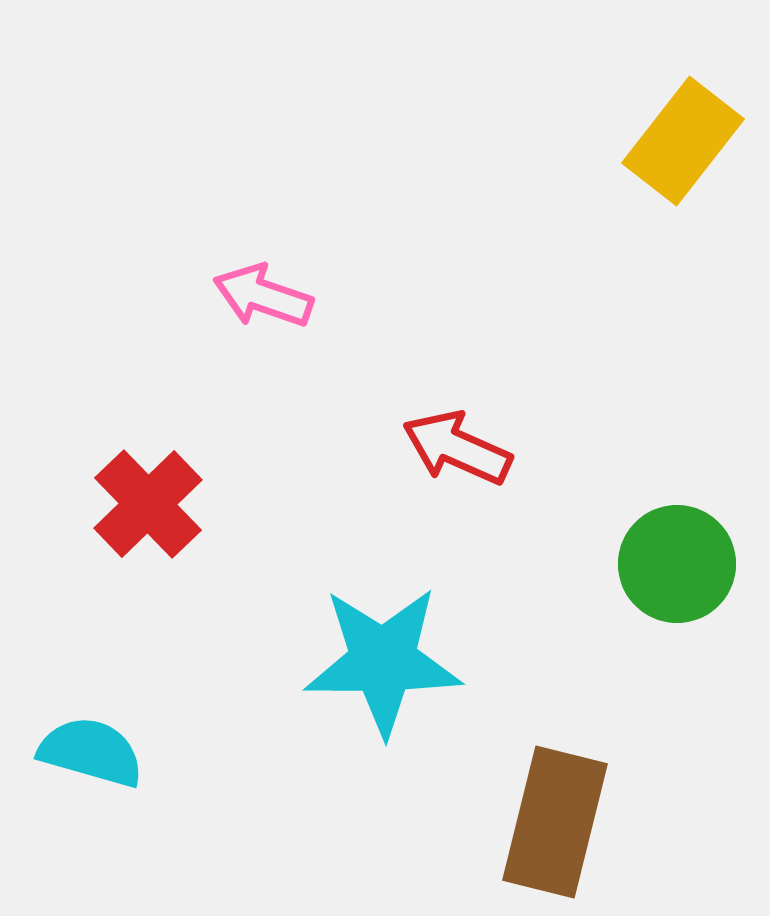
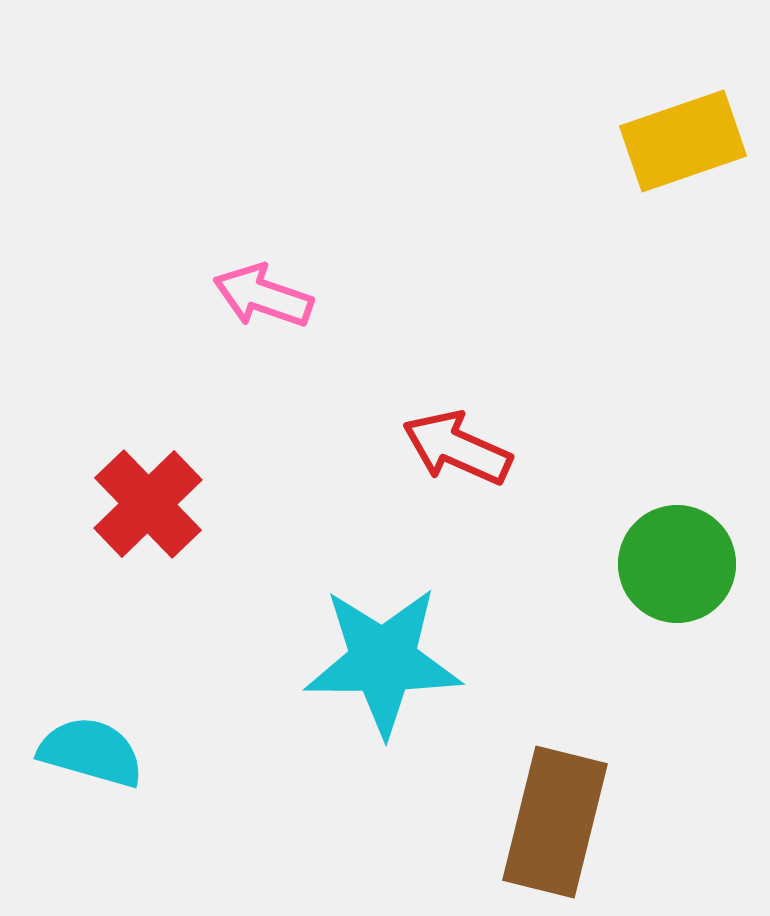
yellow rectangle: rotated 33 degrees clockwise
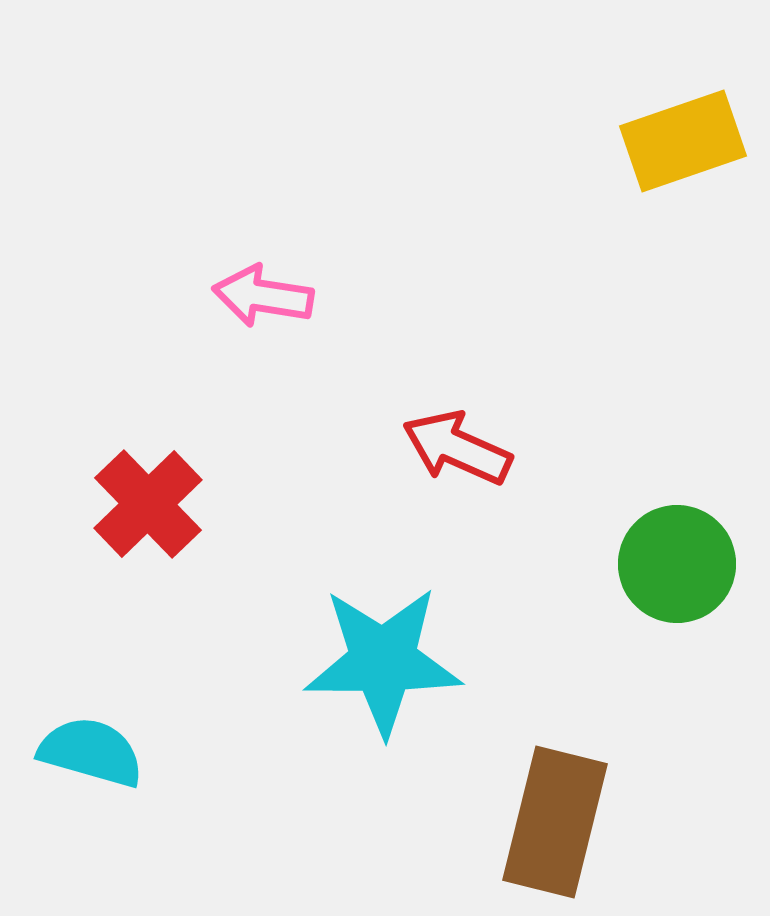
pink arrow: rotated 10 degrees counterclockwise
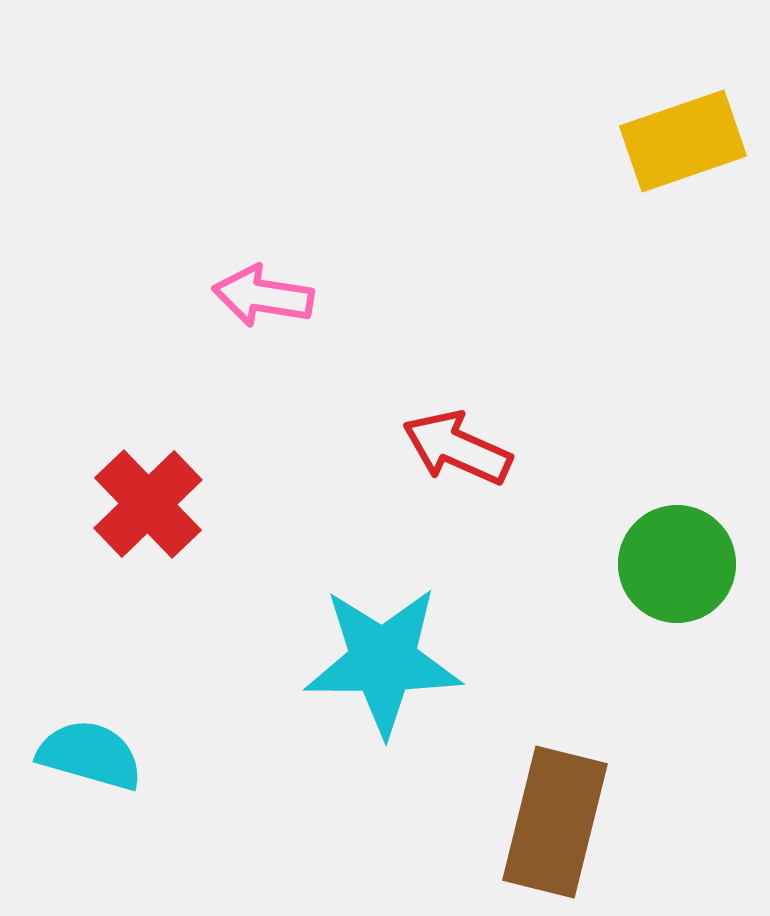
cyan semicircle: moved 1 px left, 3 px down
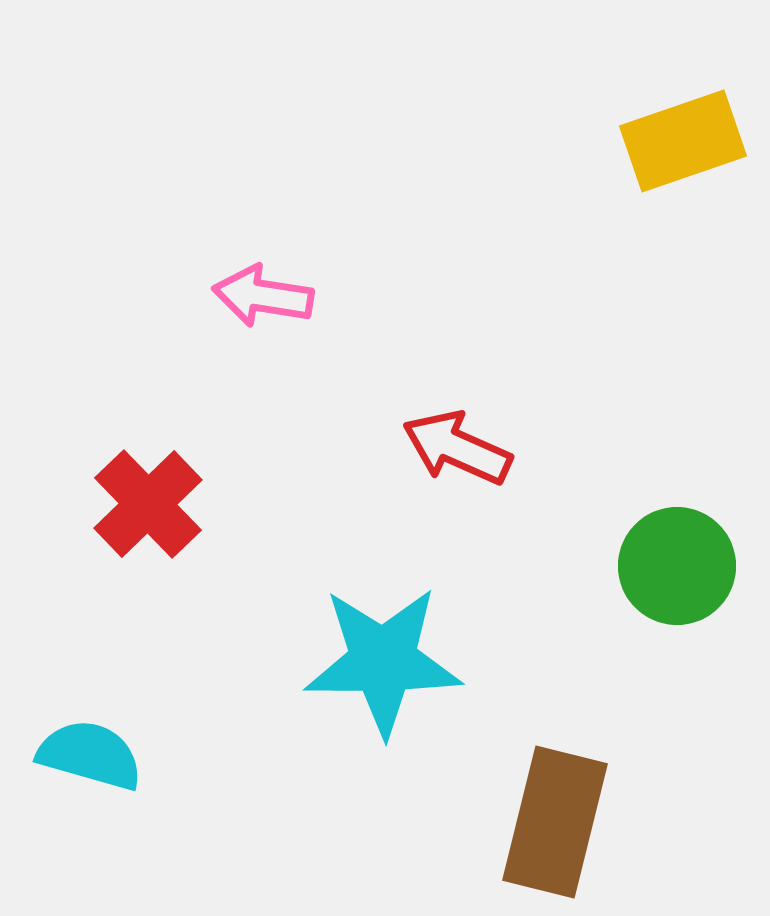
green circle: moved 2 px down
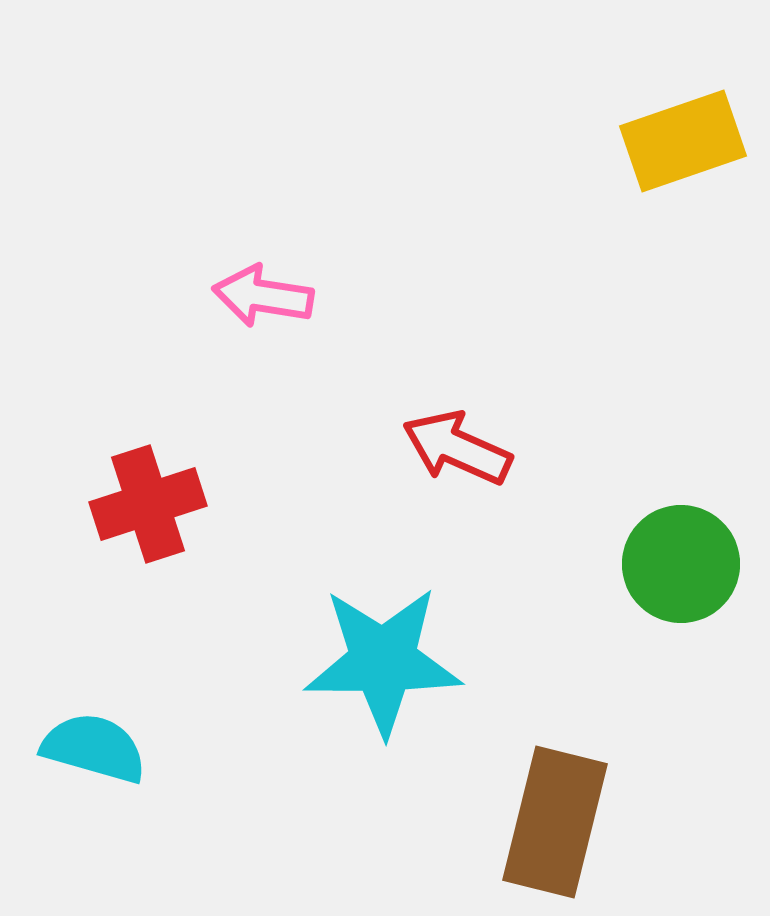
red cross: rotated 26 degrees clockwise
green circle: moved 4 px right, 2 px up
cyan semicircle: moved 4 px right, 7 px up
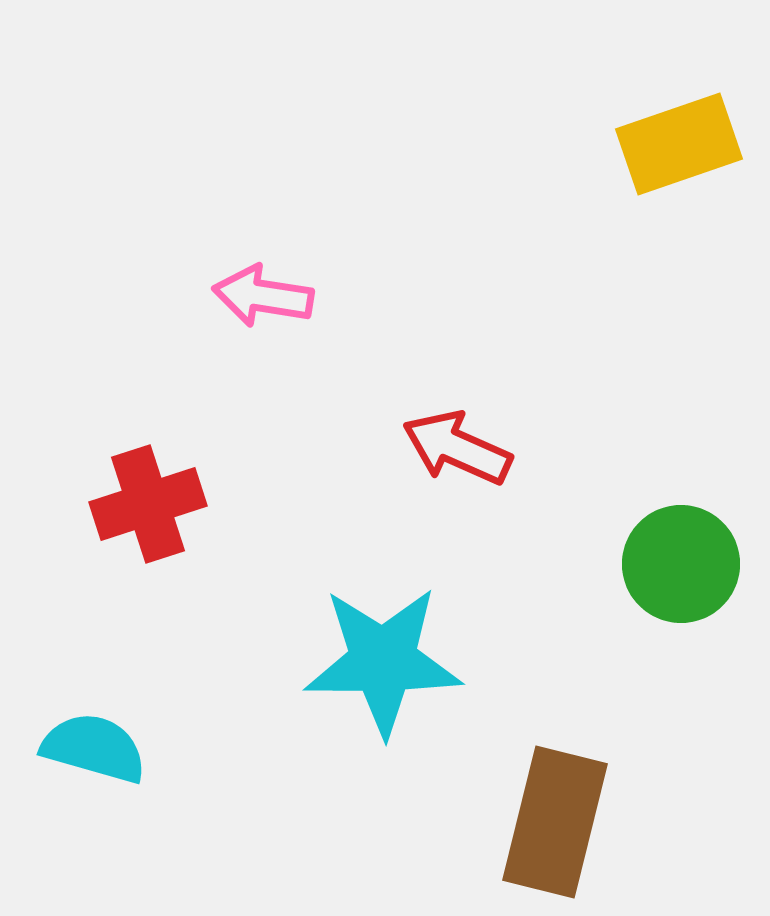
yellow rectangle: moved 4 px left, 3 px down
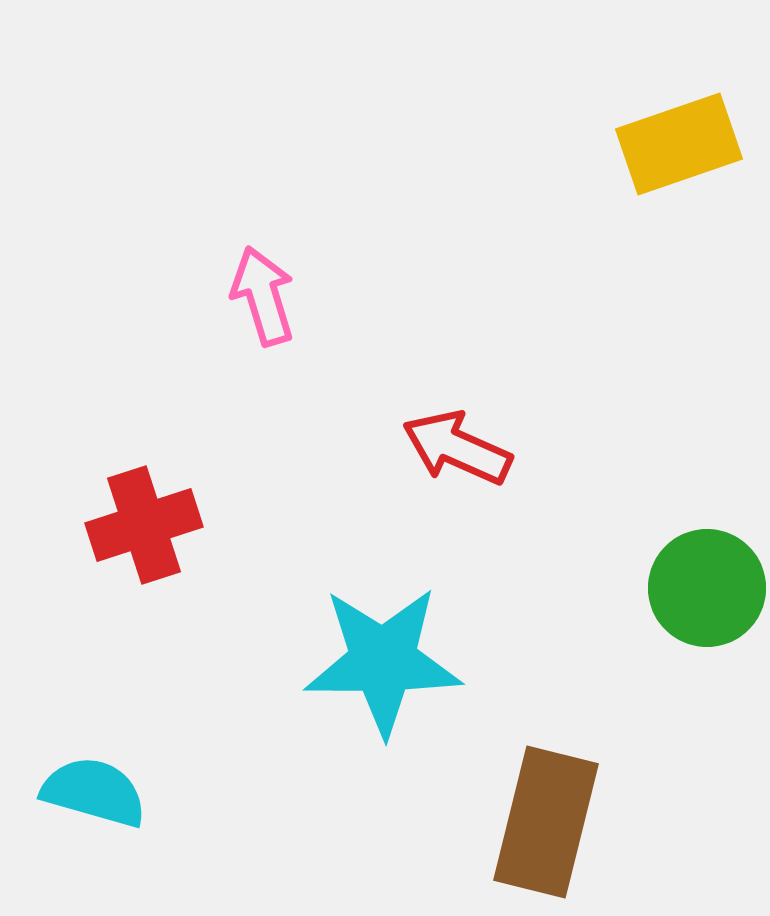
pink arrow: rotated 64 degrees clockwise
red cross: moved 4 px left, 21 px down
green circle: moved 26 px right, 24 px down
cyan semicircle: moved 44 px down
brown rectangle: moved 9 px left
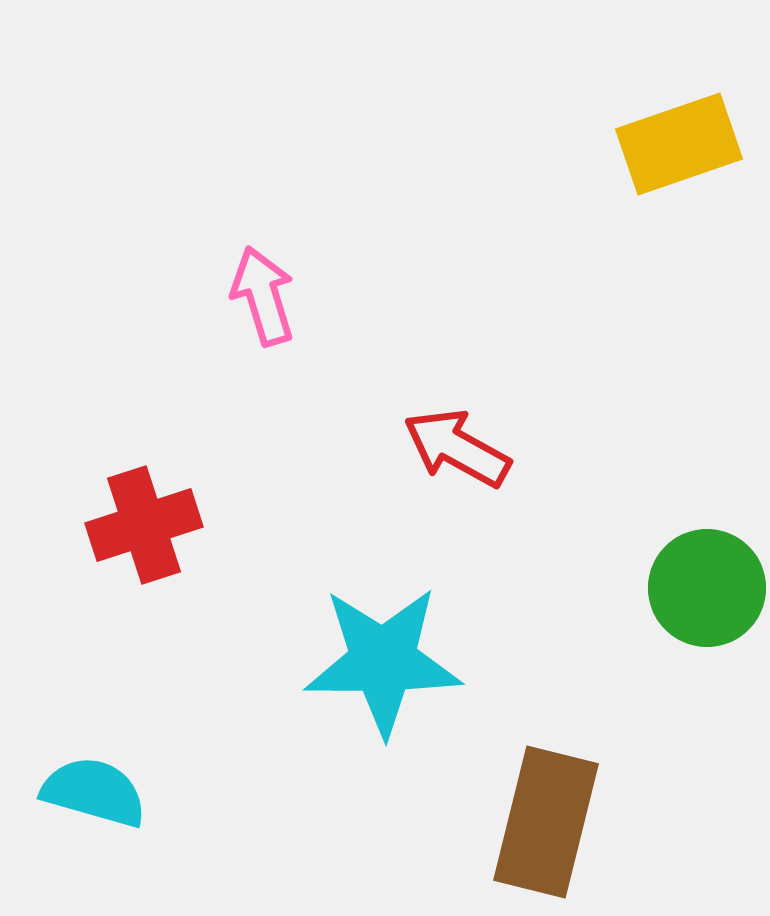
red arrow: rotated 5 degrees clockwise
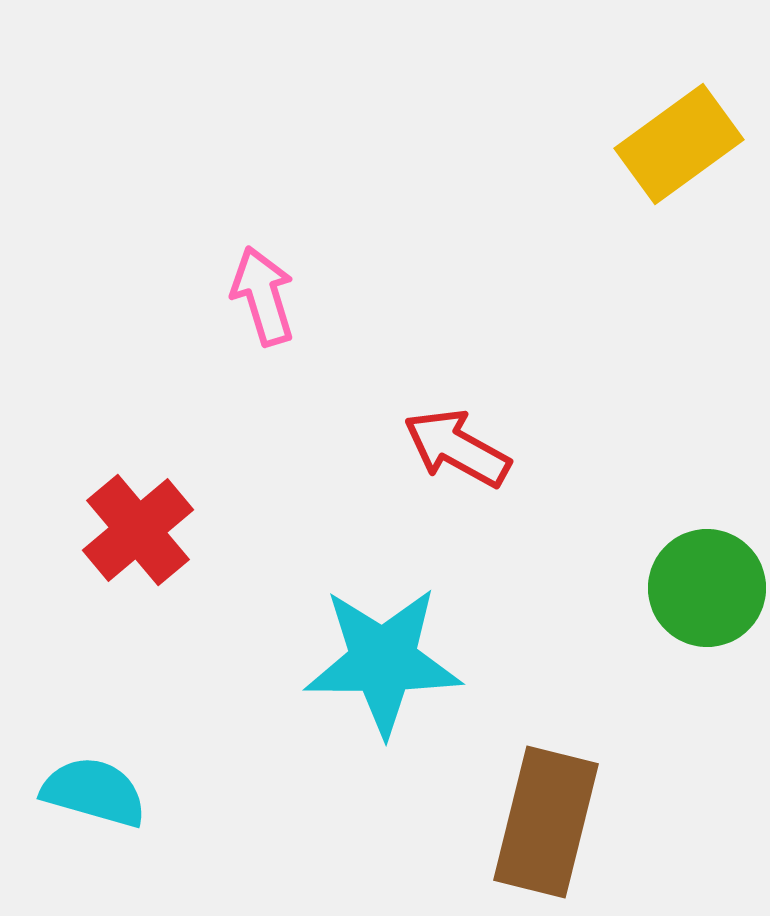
yellow rectangle: rotated 17 degrees counterclockwise
red cross: moved 6 px left, 5 px down; rotated 22 degrees counterclockwise
